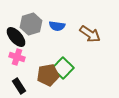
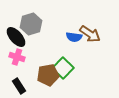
blue semicircle: moved 17 px right, 11 px down
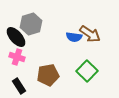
green square: moved 24 px right, 3 px down
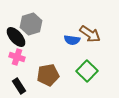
blue semicircle: moved 2 px left, 3 px down
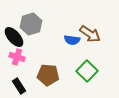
black ellipse: moved 2 px left
brown pentagon: rotated 15 degrees clockwise
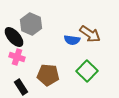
gray hexagon: rotated 20 degrees counterclockwise
black rectangle: moved 2 px right, 1 px down
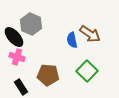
blue semicircle: rotated 70 degrees clockwise
